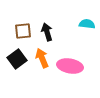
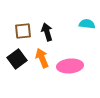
pink ellipse: rotated 15 degrees counterclockwise
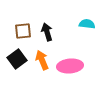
orange arrow: moved 2 px down
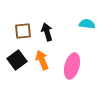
black square: moved 1 px down
pink ellipse: moved 2 px right; rotated 70 degrees counterclockwise
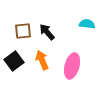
black arrow: rotated 24 degrees counterclockwise
black square: moved 3 px left, 1 px down
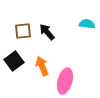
orange arrow: moved 6 px down
pink ellipse: moved 7 px left, 15 px down
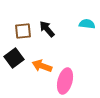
black arrow: moved 3 px up
black square: moved 3 px up
orange arrow: rotated 48 degrees counterclockwise
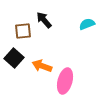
cyan semicircle: rotated 28 degrees counterclockwise
black arrow: moved 3 px left, 9 px up
black square: rotated 12 degrees counterclockwise
